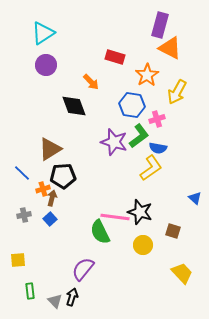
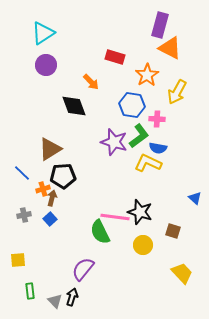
pink cross: rotated 21 degrees clockwise
yellow L-shape: moved 3 px left, 5 px up; rotated 120 degrees counterclockwise
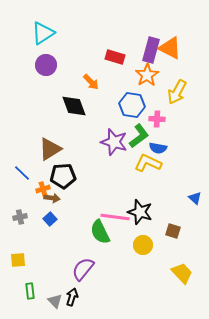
purple rectangle: moved 9 px left, 25 px down
brown arrow: rotated 84 degrees clockwise
gray cross: moved 4 px left, 2 px down
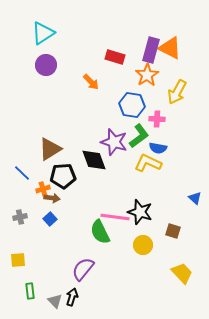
black diamond: moved 20 px right, 54 px down
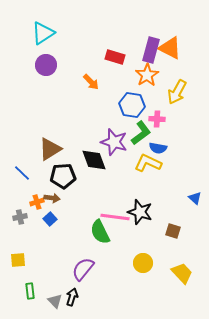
green L-shape: moved 2 px right, 3 px up
orange cross: moved 6 px left, 13 px down
yellow circle: moved 18 px down
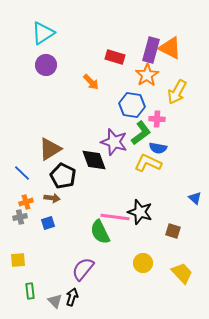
black pentagon: rotated 30 degrees clockwise
orange cross: moved 11 px left
blue square: moved 2 px left, 4 px down; rotated 24 degrees clockwise
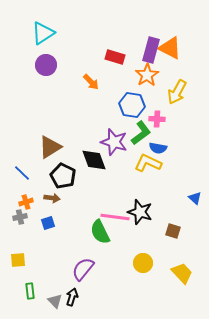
brown triangle: moved 2 px up
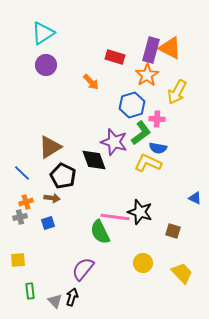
blue hexagon: rotated 25 degrees counterclockwise
blue triangle: rotated 16 degrees counterclockwise
